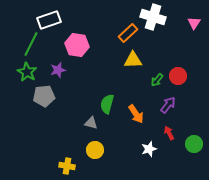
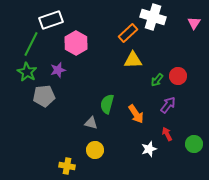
white rectangle: moved 2 px right
pink hexagon: moved 1 px left, 2 px up; rotated 20 degrees clockwise
red arrow: moved 2 px left, 1 px down
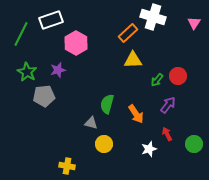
green line: moved 10 px left, 10 px up
yellow circle: moved 9 px right, 6 px up
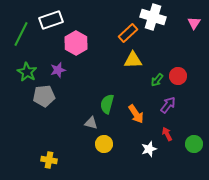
yellow cross: moved 18 px left, 6 px up
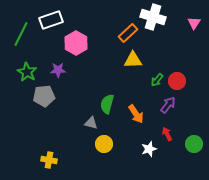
purple star: rotated 14 degrees clockwise
red circle: moved 1 px left, 5 px down
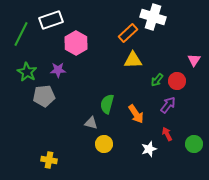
pink triangle: moved 37 px down
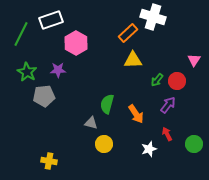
yellow cross: moved 1 px down
